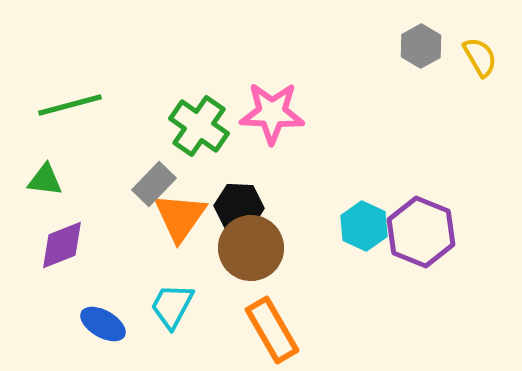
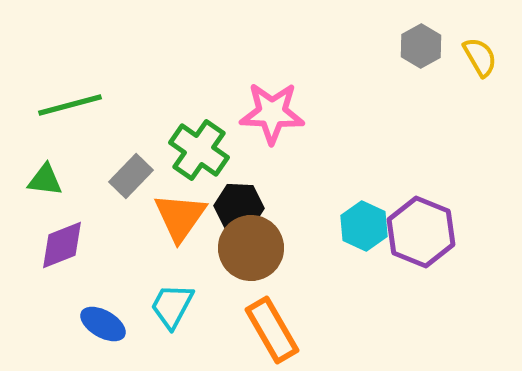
green cross: moved 24 px down
gray rectangle: moved 23 px left, 8 px up
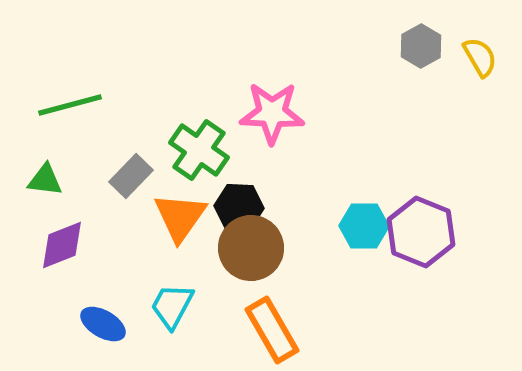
cyan hexagon: rotated 24 degrees counterclockwise
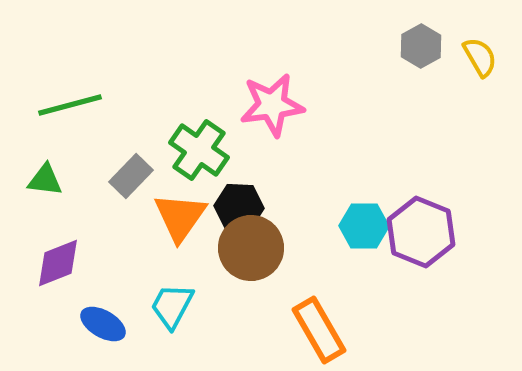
pink star: moved 8 px up; rotated 10 degrees counterclockwise
purple diamond: moved 4 px left, 18 px down
orange rectangle: moved 47 px right
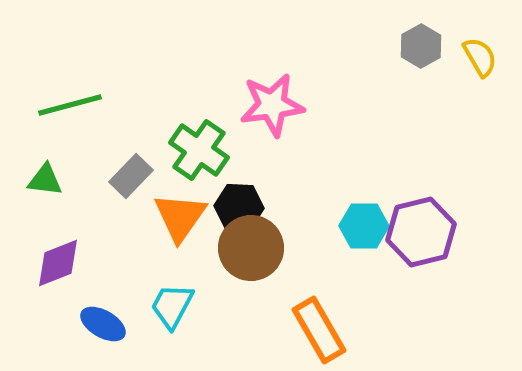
purple hexagon: rotated 24 degrees clockwise
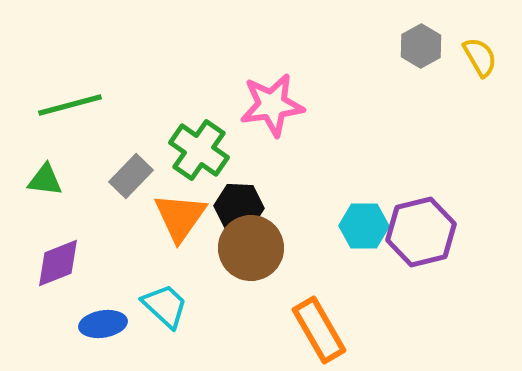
cyan trapezoid: moved 7 px left; rotated 105 degrees clockwise
blue ellipse: rotated 39 degrees counterclockwise
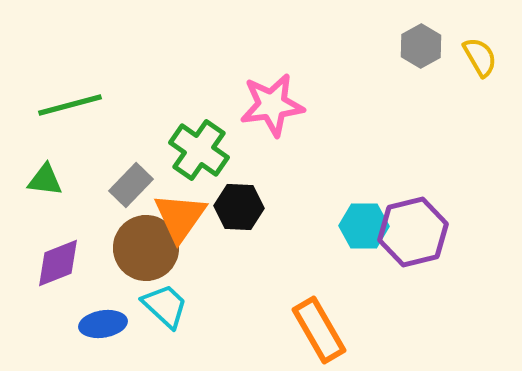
gray rectangle: moved 9 px down
purple hexagon: moved 8 px left
brown circle: moved 105 px left
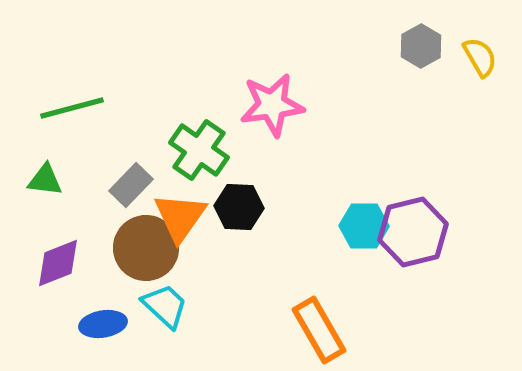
green line: moved 2 px right, 3 px down
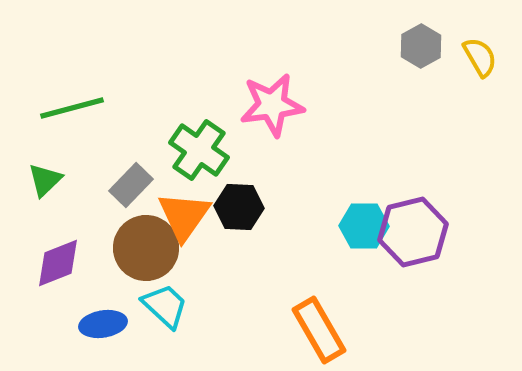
green triangle: rotated 51 degrees counterclockwise
orange triangle: moved 4 px right, 1 px up
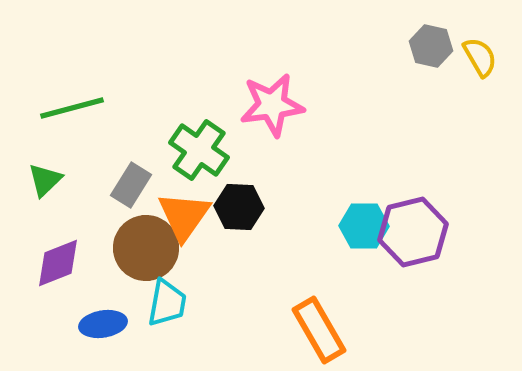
gray hexagon: moved 10 px right; rotated 18 degrees counterclockwise
gray rectangle: rotated 12 degrees counterclockwise
cyan trapezoid: moved 2 px right, 3 px up; rotated 57 degrees clockwise
